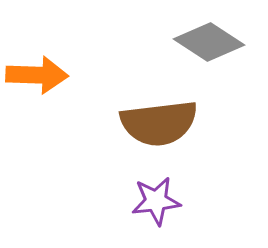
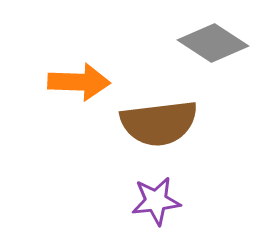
gray diamond: moved 4 px right, 1 px down
orange arrow: moved 42 px right, 7 px down
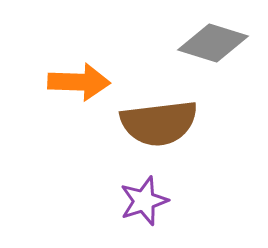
gray diamond: rotated 16 degrees counterclockwise
purple star: moved 12 px left; rotated 12 degrees counterclockwise
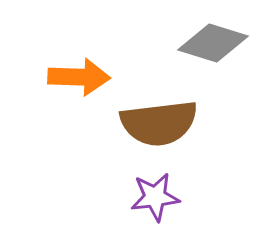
orange arrow: moved 5 px up
purple star: moved 11 px right, 4 px up; rotated 12 degrees clockwise
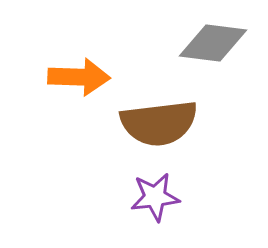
gray diamond: rotated 10 degrees counterclockwise
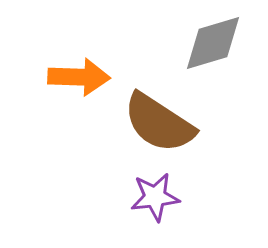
gray diamond: rotated 24 degrees counterclockwise
brown semicircle: rotated 40 degrees clockwise
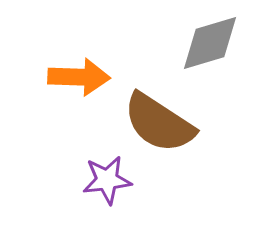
gray diamond: moved 3 px left
purple star: moved 48 px left, 17 px up
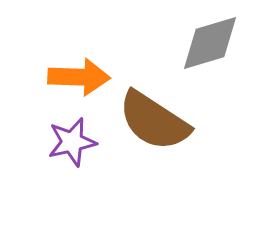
brown semicircle: moved 5 px left, 2 px up
purple star: moved 35 px left, 38 px up; rotated 6 degrees counterclockwise
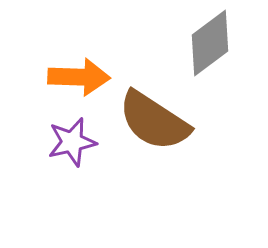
gray diamond: rotated 20 degrees counterclockwise
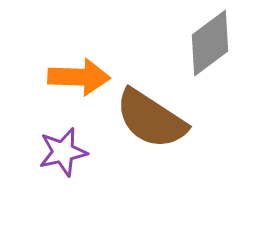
brown semicircle: moved 3 px left, 2 px up
purple star: moved 9 px left, 10 px down
